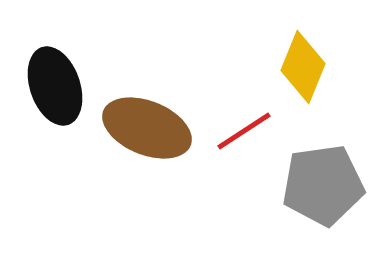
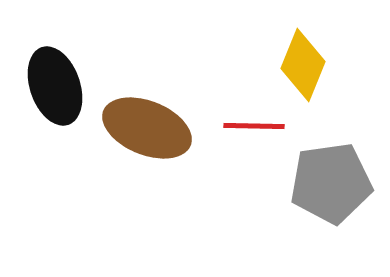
yellow diamond: moved 2 px up
red line: moved 10 px right, 5 px up; rotated 34 degrees clockwise
gray pentagon: moved 8 px right, 2 px up
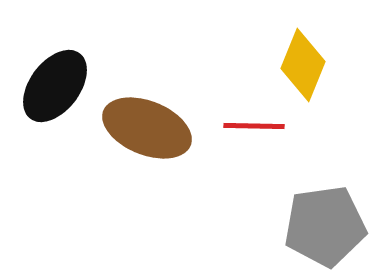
black ellipse: rotated 56 degrees clockwise
gray pentagon: moved 6 px left, 43 px down
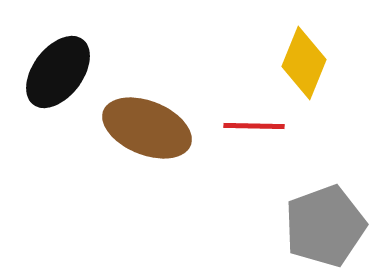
yellow diamond: moved 1 px right, 2 px up
black ellipse: moved 3 px right, 14 px up
gray pentagon: rotated 12 degrees counterclockwise
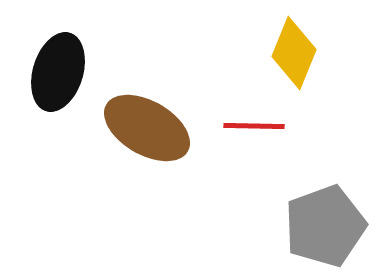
yellow diamond: moved 10 px left, 10 px up
black ellipse: rotated 20 degrees counterclockwise
brown ellipse: rotated 8 degrees clockwise
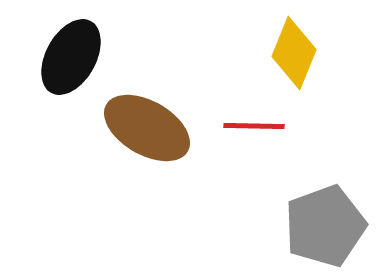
black ellipse: moved 13 px right, 15 px up; rotated 12 degrees clockwise
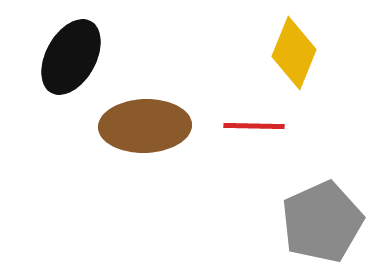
brown ellipse: moved 2 px left, 2 px up; rotated 32 degrees counterclockwise
gray pentagon: moved 3 px left, 4 px up; rotated 4 degrees counterclockwise
